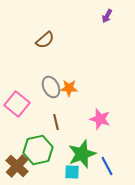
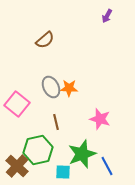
cyan square: moved 9 px left
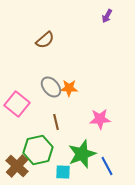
gray ellipse: rotated 15 degrees counterclockwise
pink star: rotated 20 degrees counterclockwise
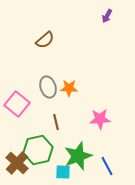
gray ellipse: moved 3 px left; rotated 25 degrees clockwise
green star: moved 4 px left, 2 px down
brown cross: moved 3 px up
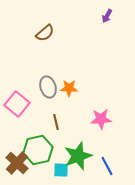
brown semicircle: moved 7 px up
pink star: moved 1 px right
cyan square: moved 2 px left, 2 px up
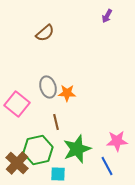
orange star: moved 2 px left, 5 px down
pink star: moved 16 px right, 22 px down
green star: moved 1 px left, 7 px up
cyan square: moved 3 px left, 4 px down
